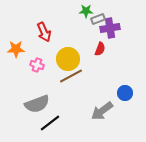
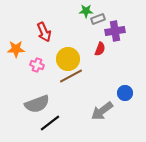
purple cross: moved 5 px right, 3 px down
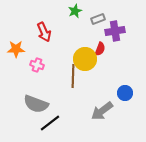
green star: moved 11 px left; rotated 24 degrees counterclockwise
yellow circle: moved 17 px right
brown line: moved 2 px right; rotated 60 degrees counterclockwise
gray semicircle: moved 1 px left; rotated 40 degrees clockwise
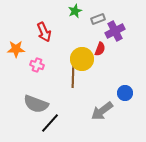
purple cross: rotated 18 degrees counterclockwise
yellow circle: moved 3 px left
black line: rotated 10 degrees counterclockwise
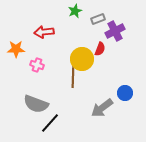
red arrow: rotated 108 degrees clockwise
gray arrow: moved 3 px up
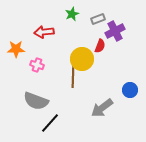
green star: moved 3 px left, 3 px down
red semicircle: moved 3 px up
blue circle: moved 5 px right, 3 px up
gray semicircle: moved 3 px up
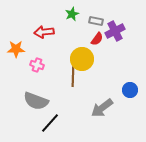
gray rectangle: moved 2 px left, 2 px down; rotated 32 degrees clockwise
red semicircle: moved 3 px left, 7 px up; rotated 16 degrees clockwise
brown line: moved 1 px up
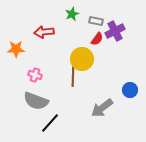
pink cross: moved 2 px left, 10 px down
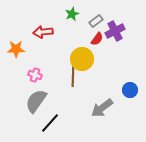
gray rectangle: rotated 48 degrees counterclockwise
red arrow: moved 1 px left
gray semicircle: rotated 105 degrees clockwise
